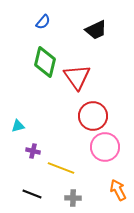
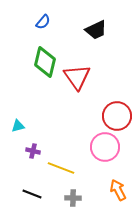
red circle: moved 24 px right
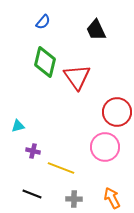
black trapezoid: rotated 90 degrees clockwise
red circle: moved 4 px up
orange arrow: moved 6 px left, 8 px down
gray cross: moved 1 px right, 1 px down
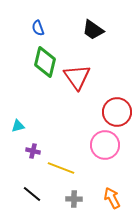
blue semicircle: moved 5 px left, 6 px down; rotated 119 degrees clockwise
black trapezoid: moved 3 px left; rotated 30 degrees counterclockwise
pink circle: moved 2 px up
black line: rotated 18 degrees clockwise
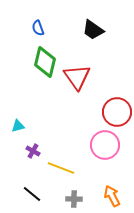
purple cross: rotated 16 degrees clockwise
orange arrow: moved 2 px up
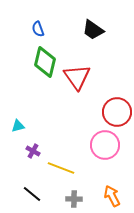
blue semicircle: moved 1 px down
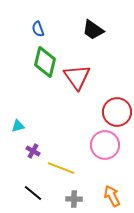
black line: moved 1 px right, 1 px up
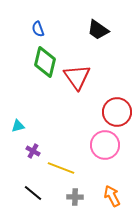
black trapezoid: moved 5 px right
gray cross: moved 1 px right, 2 px up
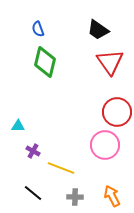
red triangle: moved 33 px right, 15 px up
cyan triangle: rotated 16 degrees clockwise
